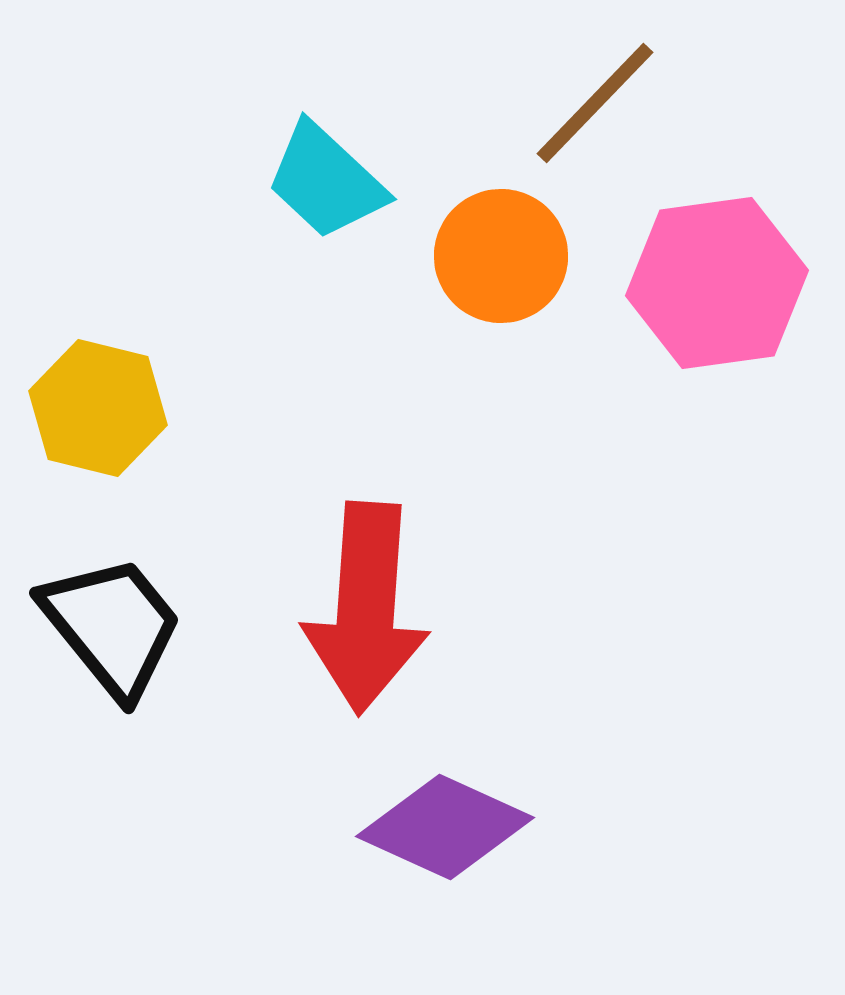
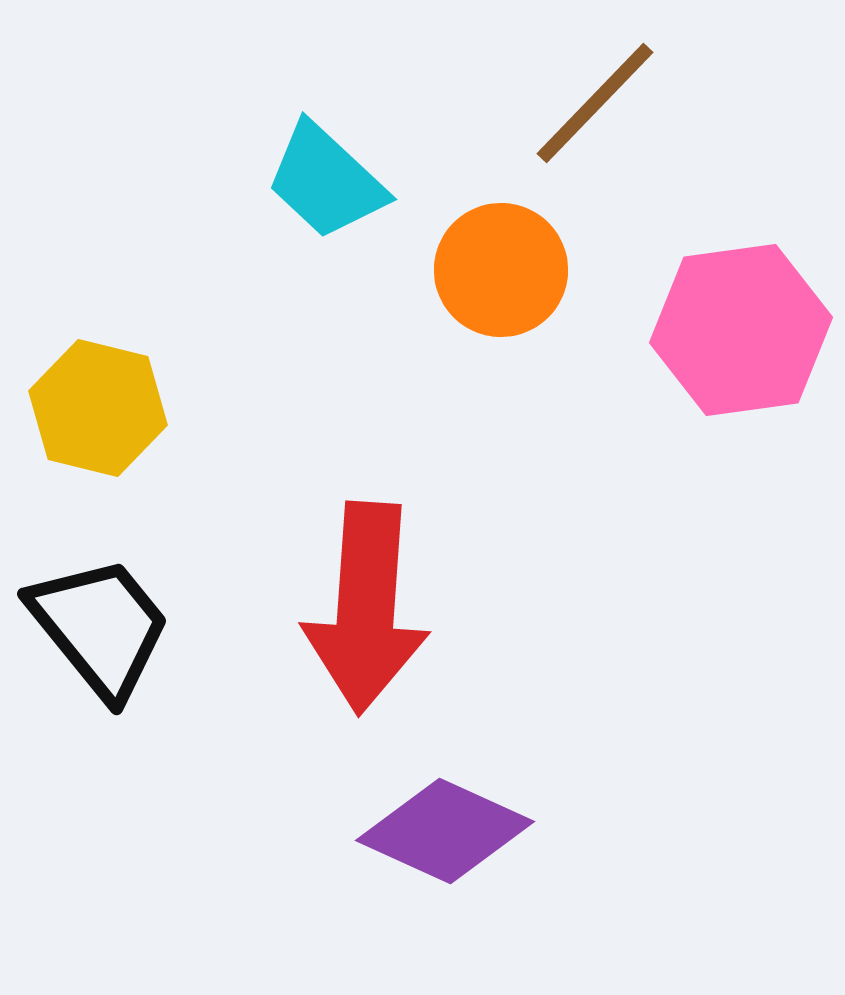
orange circle: moved 14 px down
pink hexagon: moved 24 px right, 47 px down
black trapezoid: moved 12 px left, 1 px down
purple diamond: moved 4 px down
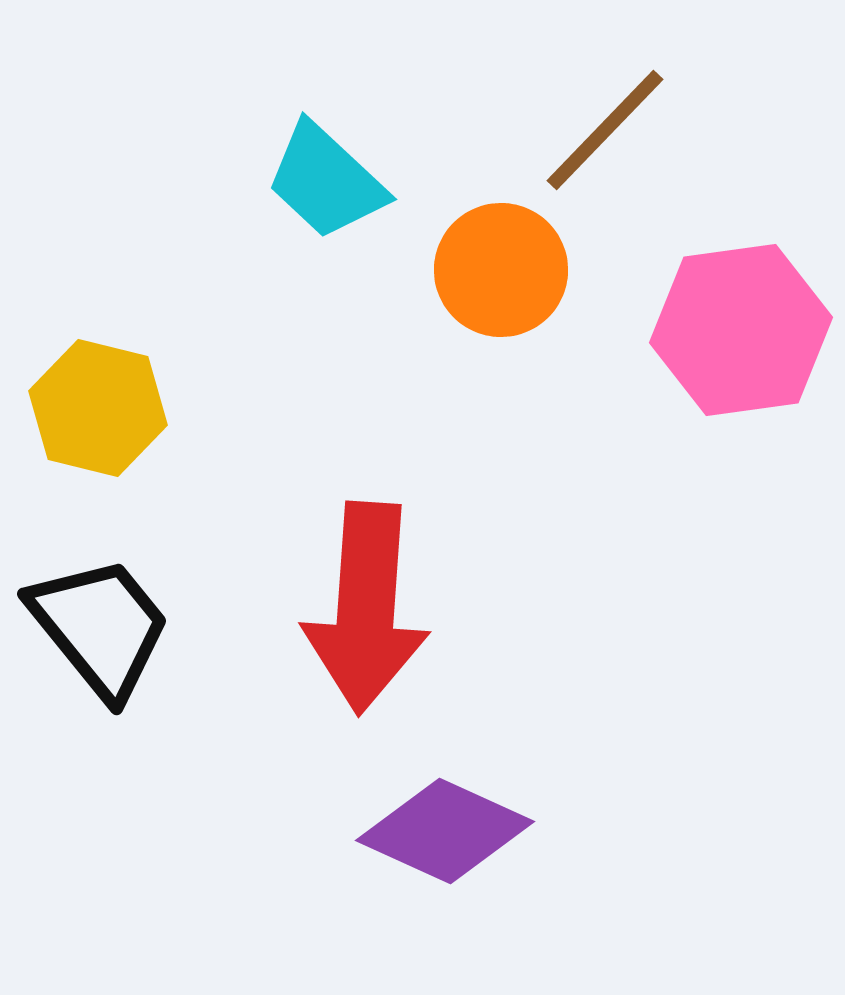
brown line: moved 10 px right, 27 px down
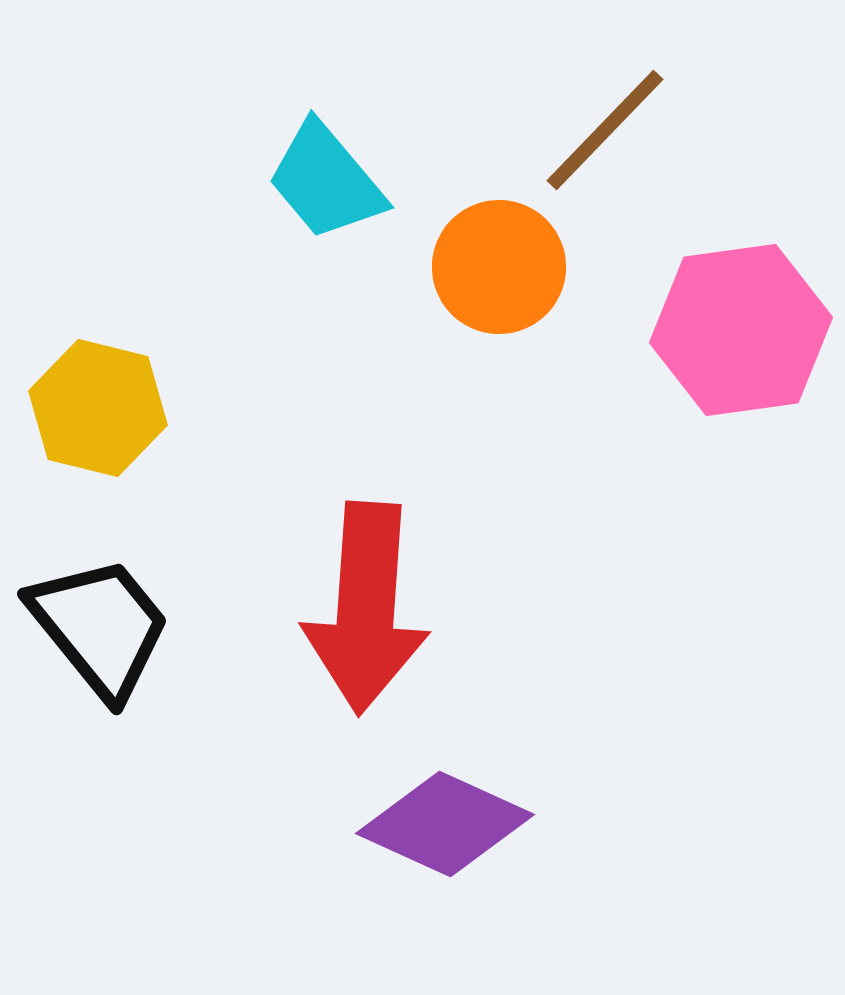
cyan trapezoid: rotated 7 degrees clockwise
orange circle: moved 2 px left, 3 px up
purple diamond: moved 7 px up
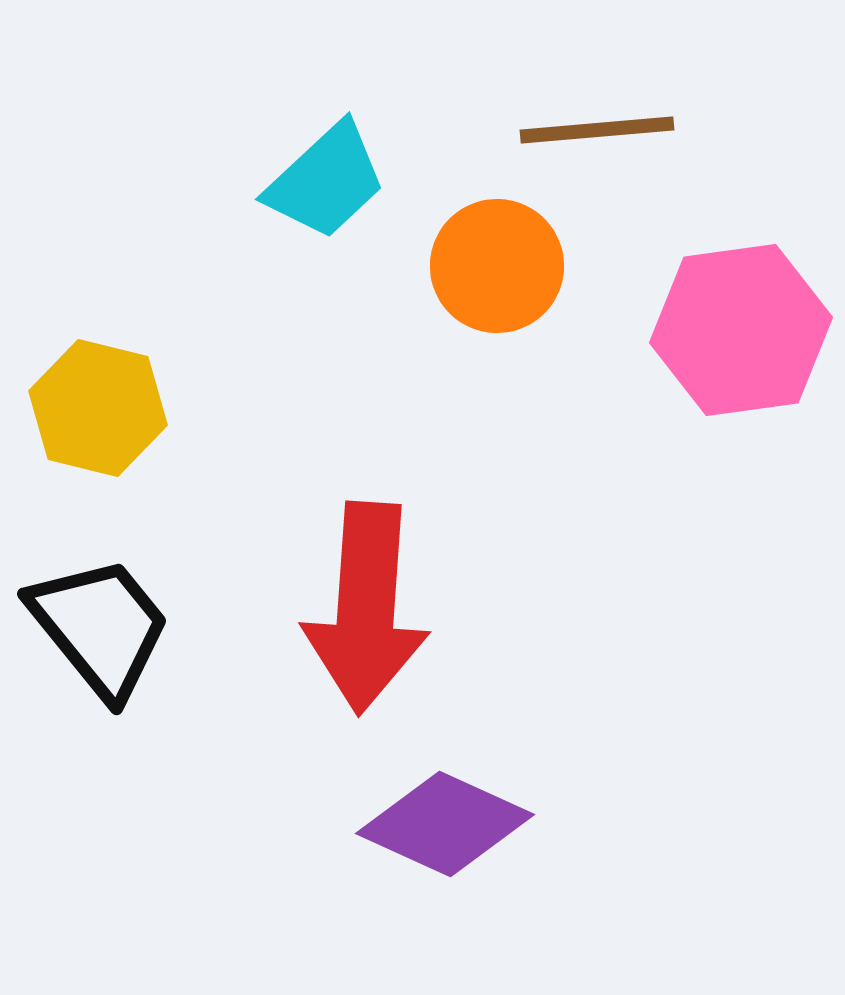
brown line: moved 8 px left; rotated 41 degrees clockwise
cyan trapezoid: rotated 93 degrees counterclockwise
orange circle: moved 2 px left, 1 px up
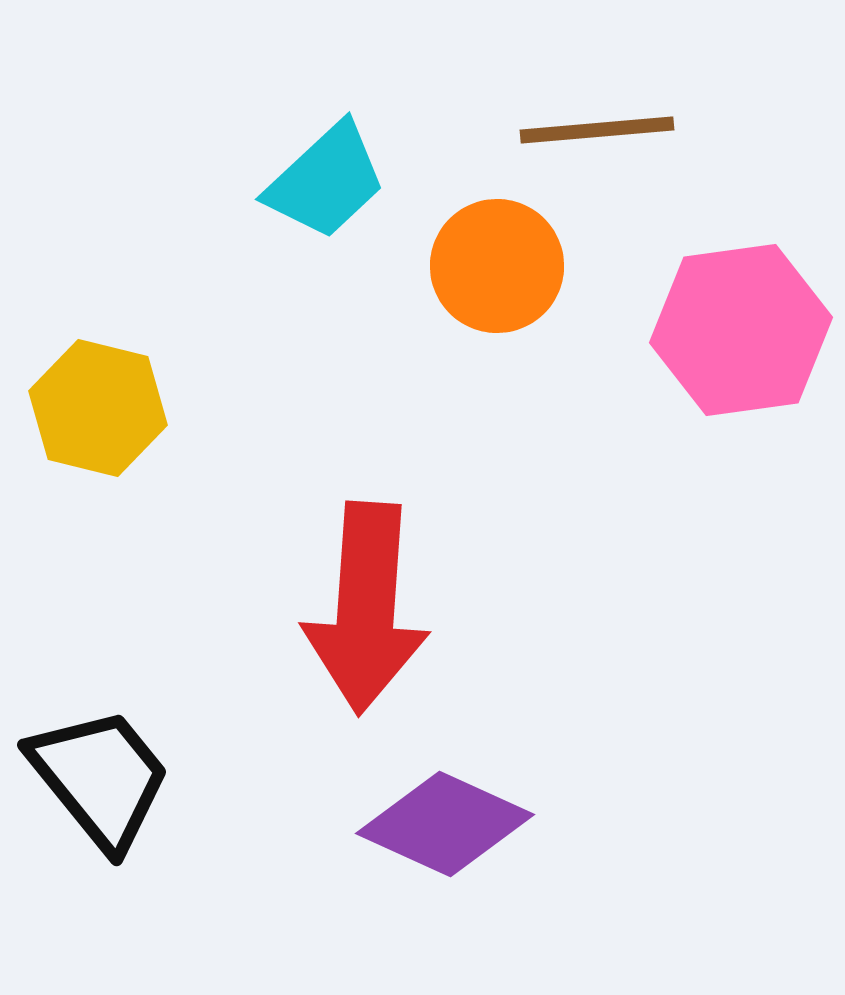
black trapezoid: moved 151 px down
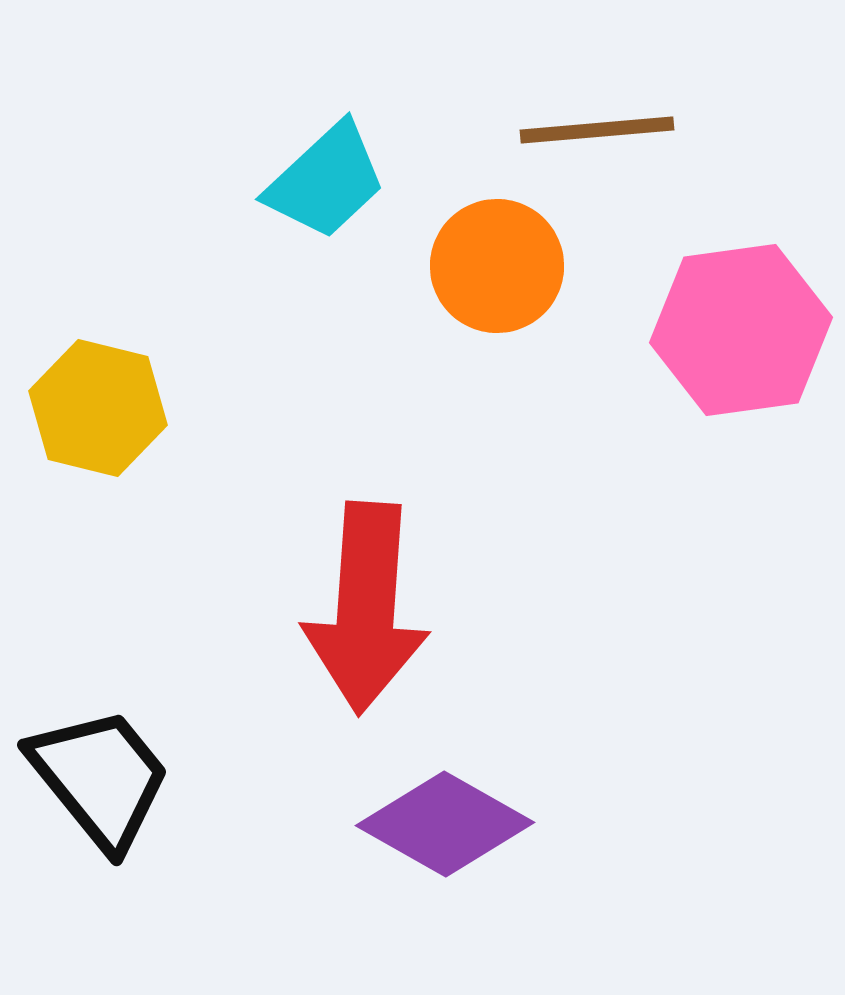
purple diamond: rotated 5 degrees clockwise
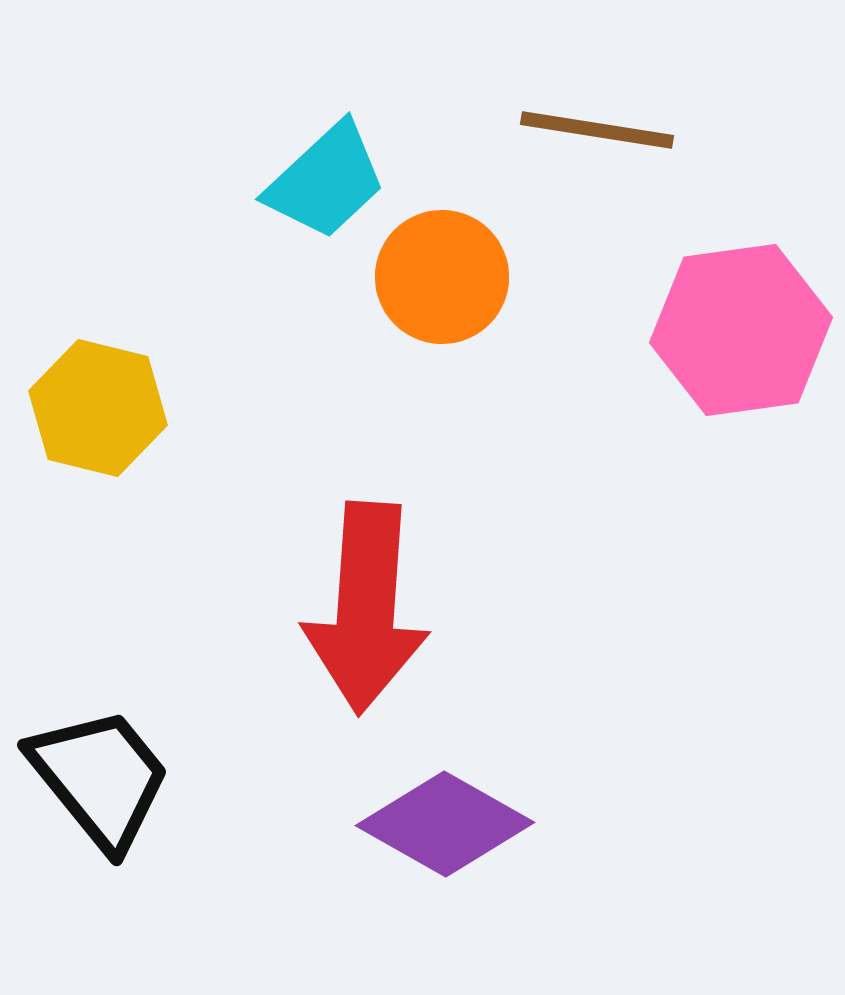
brown line: rotated 14 degrees clockwise
orange circle: moved 55 px left, 11 px down
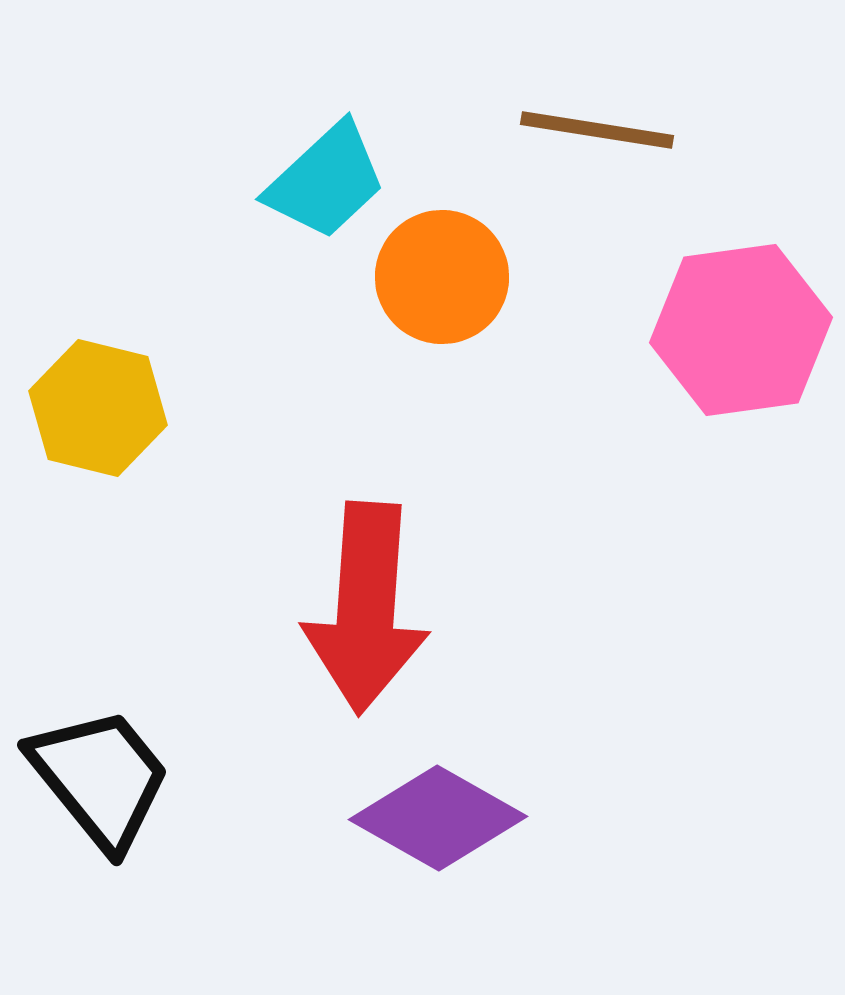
purple diamond: moved 7 px left, 6 px up
